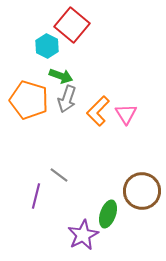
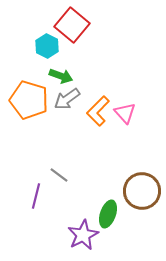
gray arrow: rotated 36 degrees clockwise
pink triangle: moved 1 px left, 1 px up; rotated 10 degrees counterclockwise
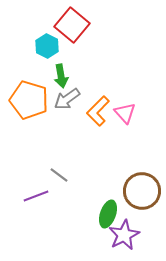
green arrow: rotated 60 degrees clockwise
purple line: rotated 55 degrees clockwise
purple star: moved 41 px right
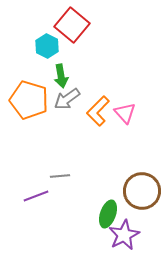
gray line: moved 1 px right, 1 px down; rotated 42 degrees counterclockwise
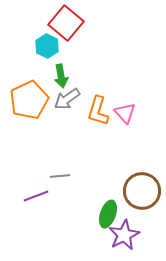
red square: moved 6 px left, 2 px up
orange pentagon: rotated 30 degrees clockwise
orange L-shape: rotated 28 degrees counterclockwise
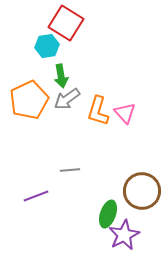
red square: rotated 8 degrees counterclockwise
cyan hexagon: rotated 25 degrees clockwise
gray line: moved 10 px right, 6 px up
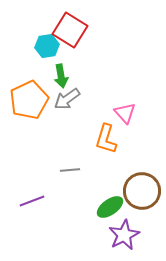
red square: moved 4 px right, 7 px down
orange L-shape: moved 8 px right, 28 px down
purple line: moved 4 px left, 5 px down
green ellipse: moved 2 px right, 7 px up; rotated 36 degrees clockwise
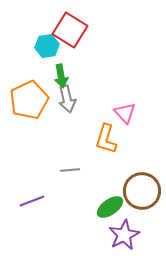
gray arrow: rotated 68 degrees counterclockwise
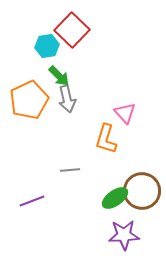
red square: moved 2 px right; rotated 12 degrees clockwise
green arrow: moved 2 px left; rotated 35 degrees counterclockwise
green ellipse: moved 5 px right, 9 px up
purple star: rotated 24 degrees clockwise
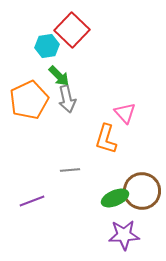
green ellipse: rotated 12 degrees clockwise
